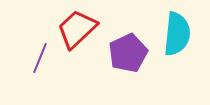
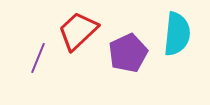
red trapezoid: moved 1 px right, 2 px down
purple line: moved 2 px left
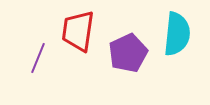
red trapezoid: rotated 39 degrees counterclockwise
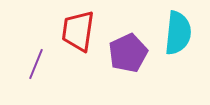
cyan semicircle: moved 1 px right, 1 px up
purple line: moved 2 px left, 6 px down
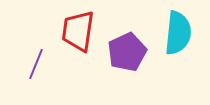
purple pentagon: moved 1 px left, 1 px up
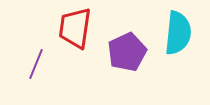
red trapezoid: moved 3 px left, 3 px up
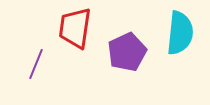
cyan semicircle: moved 2 px right
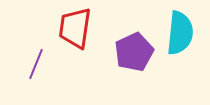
purple pentagon: moved 7 px right
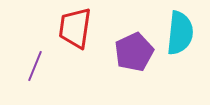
purple line: moved 1 px left, 2 px down
